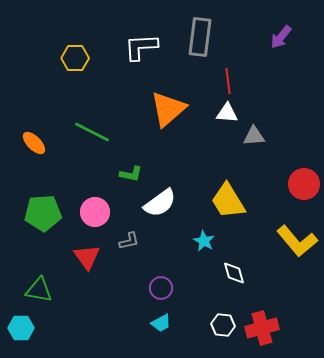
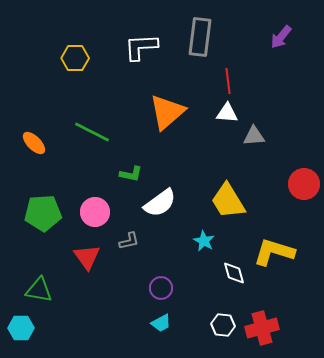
orange triangle: moved 1 px left, 3 px down
yellow L-shape: moved 23 px left, 11 px down; rotated 147 degrees clockwise
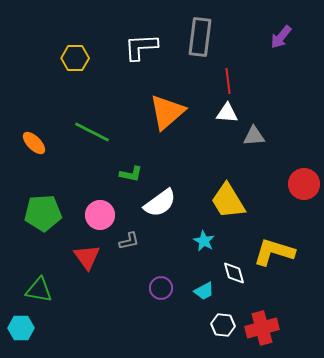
pink circle: moved 5 px right, 3 px down
cyan trapezoid: moved 43 px right, 32 px up
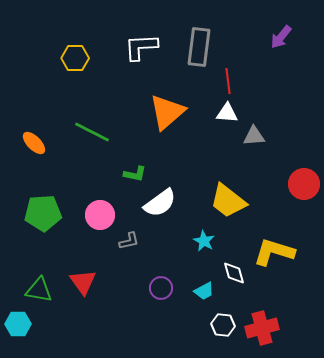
gray rectangle: moved 1 px left, 10 px down
green L-shape: moved 4 px right
yellow trapezoid: rotated 21 degrees counterclockwise
red triangle: moved 4 px left, 25 px down
cyan hexagon: moved 3 px left, 4 px up
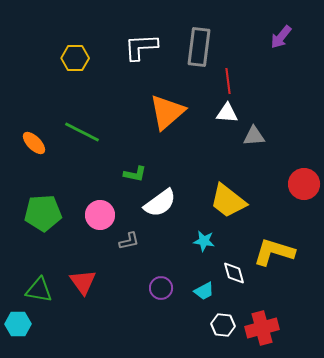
green line: moved 10 px left
cyan star: rotated 20 degrees counterclockwise
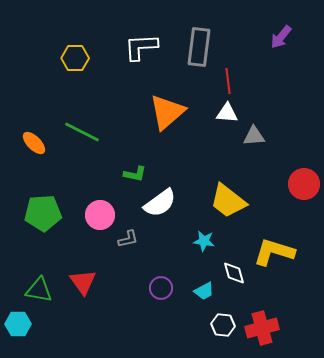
gray L-shape: moved 1 px left, 2 px up
